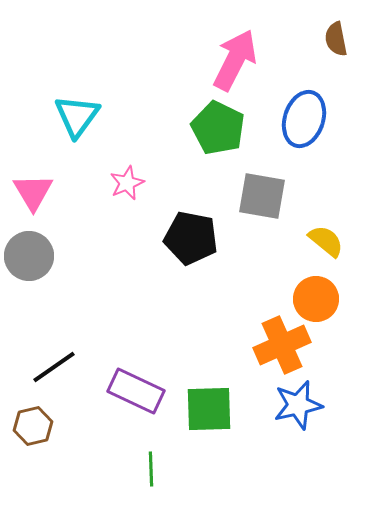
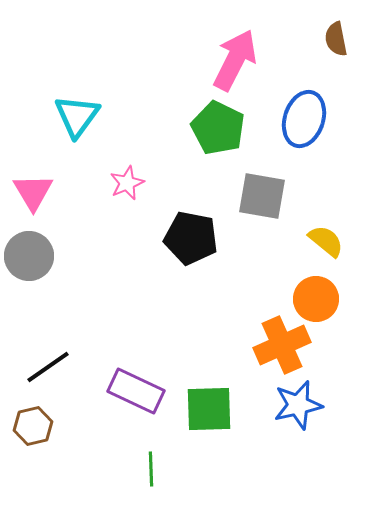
black line: moved 6 px left
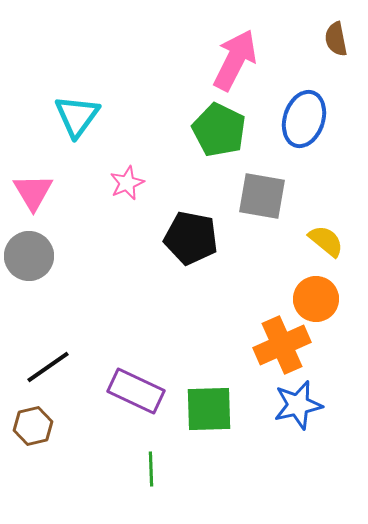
green pentagon: moved 1 px right, 2 px down
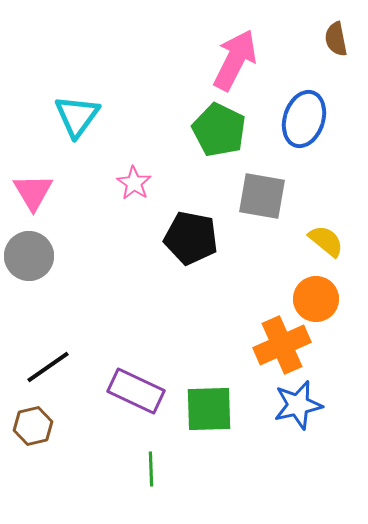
pink star: moved 7 px right; rotated 16 degrees counterclockwise
